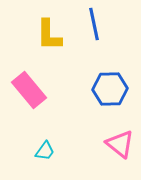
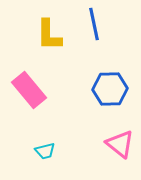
cyan trapezoid: rotated 40 degrees clockwise
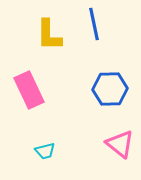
pink rectangle: rotated 15 degrees clockwise
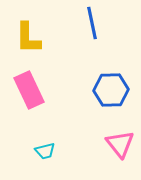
blue line: moved 2 px left, 1 px up
yellow L-shape: moved 21 px left, 3 px down
blue hexagon: moved 1 px right, 1 px down
pink triangle: rotated 12 degrees clockwise
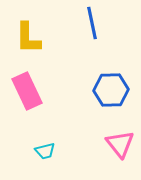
pink rectangle: moved 2 px left, 1 px down
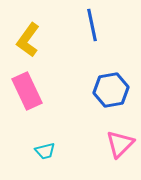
blue line: moved 2 px down
yellow L-shape: moved 2 px down; rotated 36 degrees clockwise
blue hexagon: rotated 8 degrees counterclockwise
pink triangle: rotated 24 degrees clockwise
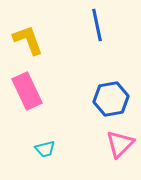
blue line: moved 5 px right
yellow L-shape: rotated 124 degrees clockwise
blue hexagon: moved 9 px down
cyan trapezoid: moved 2 px up
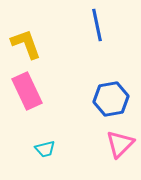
yellow L-shape: moved 2 px left, 4 px down
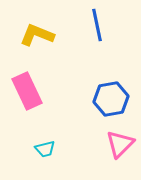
yellow L-shape: moved 11 px right, 9 px up; rotated 48 degrees counterclockwise
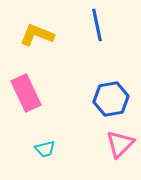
pink rectangle: moved 1 px left, 2 px down
